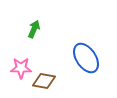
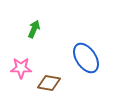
brown diamond: moved 5 px right, 2 px down
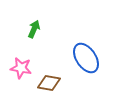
pink star: rotated 10 degrees clockwise
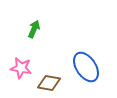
blue ellipse: moved 9 px down
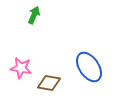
green arrow: moved 14 px up
blue ellipse: moved 3 px right
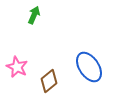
pink star: moved 4 px left, 1 px up; rotated 15 degrees clockwise
brown diamond: moved 2 px up; rotated 50 degrees counterclockwise
